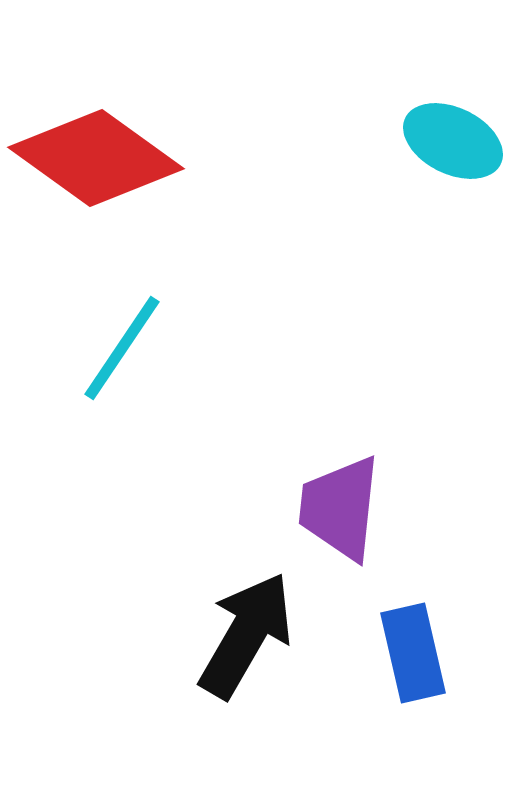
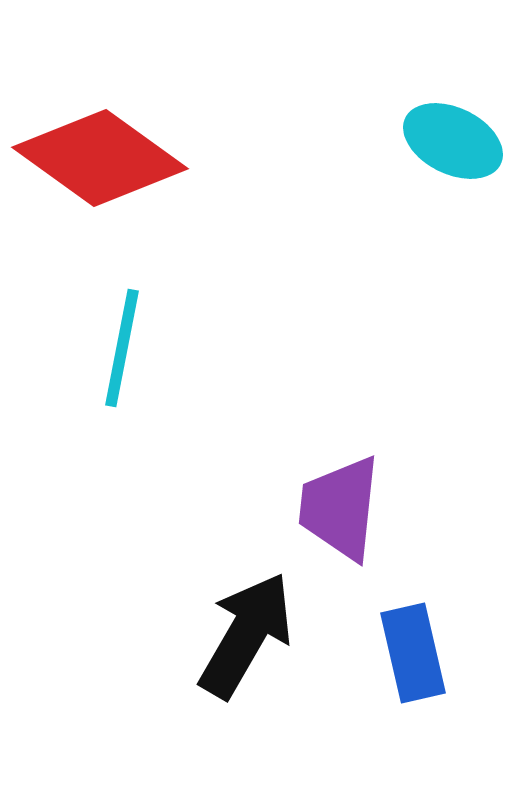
red diamond: moved 4 px right
cyan line: rotated 23 degrees counterclockwise
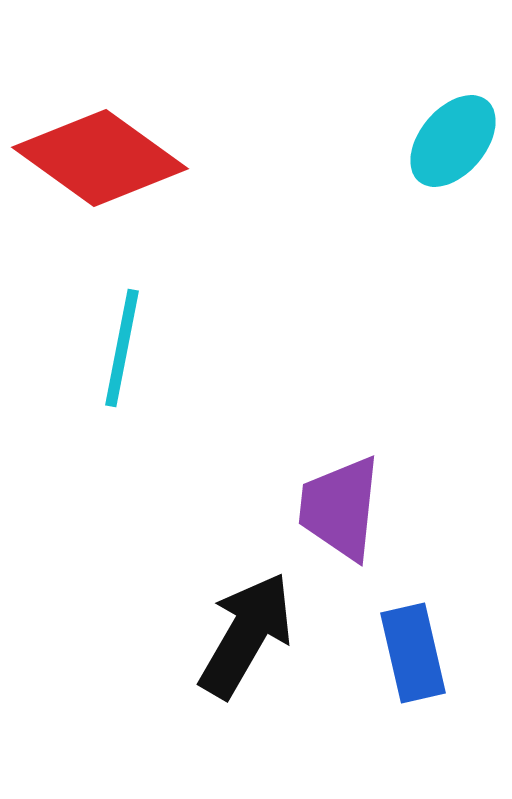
cyan ellipse: rotated 76 degrees counterclockwise
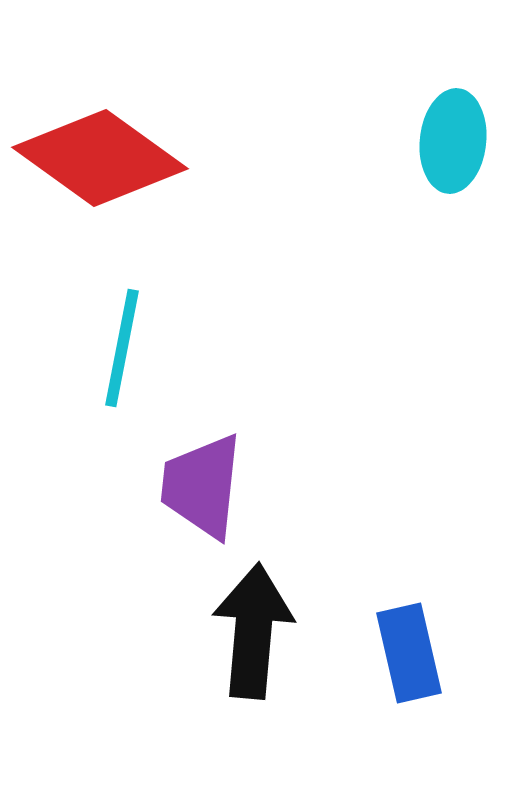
cyan ellipse: rotated 34 degrees counterclockwise
purple trapezoid: moved 138 px left, 22 px up
black arrow: moved 7 px right, 4 px up; rotated 25 degrees counterclockwise
blue rectangle: moved 4 px left
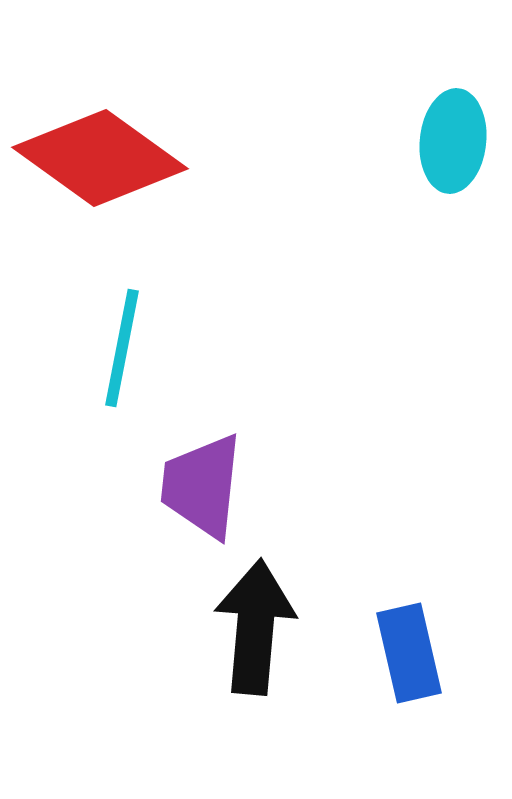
black arrow: moved 2 px right, 4 px up
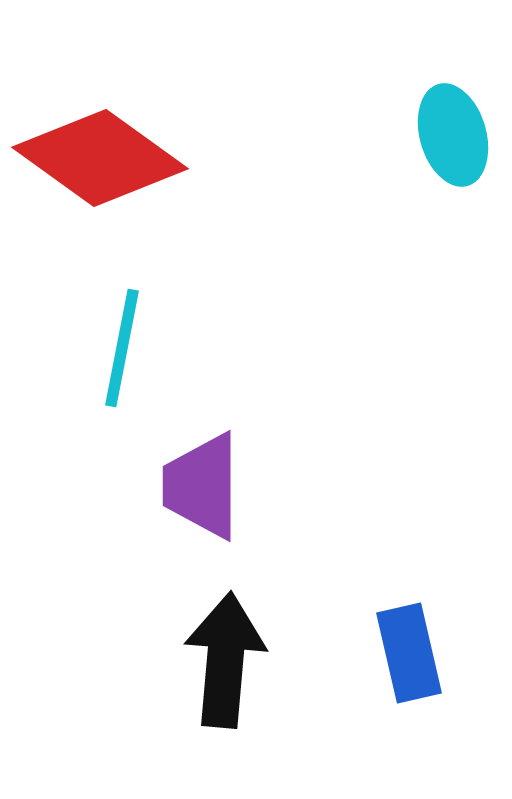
cyan ellipse: moved 6 px up; rotated 22 degrees counterclockwise
purple trapezoid: rotated 6 degrees counterclockwise
black arrow: moved 30 px left, 33 px down
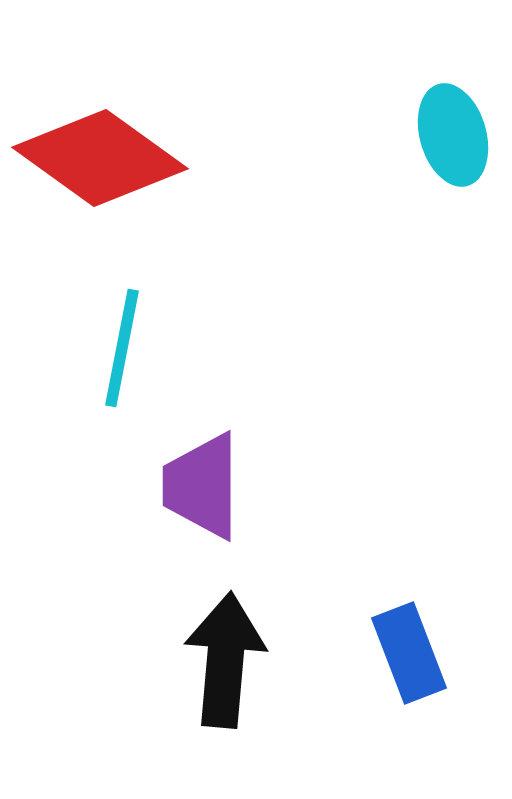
blue rectangle: rotated 8 degrees counterclockwise
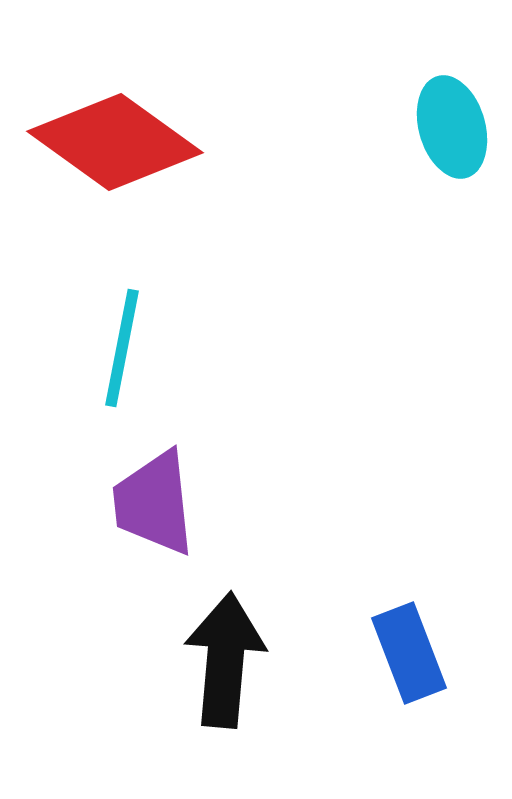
cyan ellipse: moved 1 px left, 8 px up
red diamond: moved 15 px right, 16 px up
purple trapezoid: moved 48 px left, 17 px down; rotated 6 degrees counterclockwise
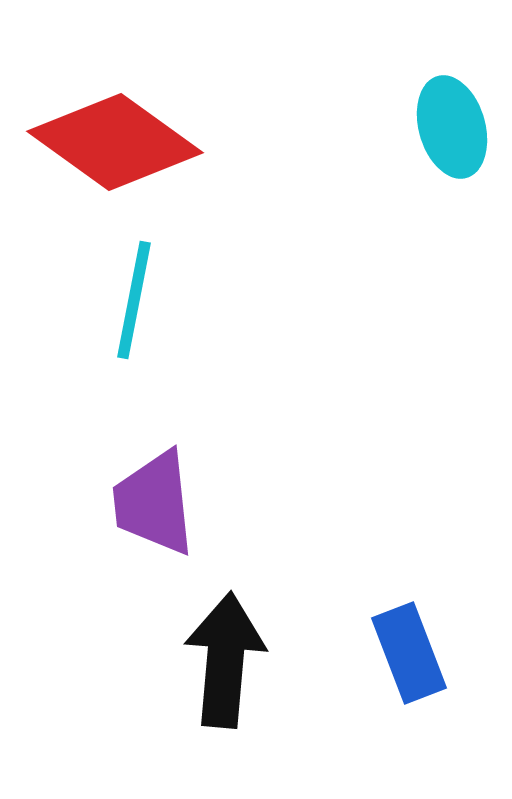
cyan line: moved 12 px right, 48 px up
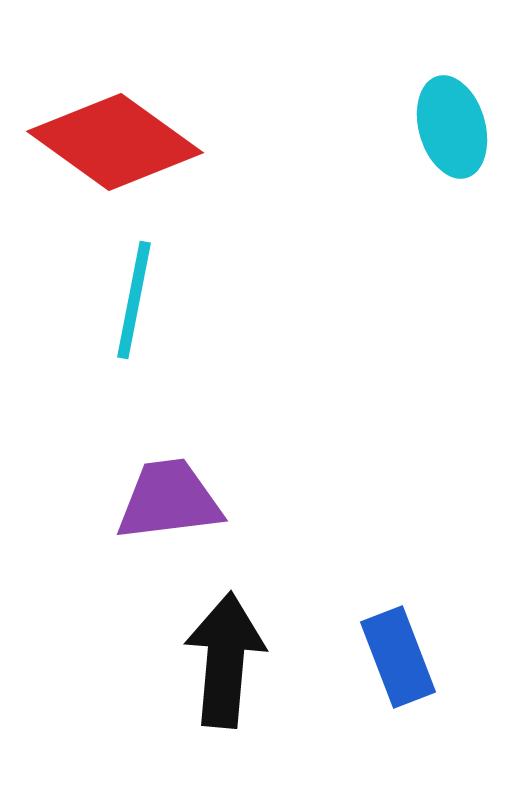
purple trapezoid: moved 15 px right, 3 px up; rotated 89 degrees clockwise
blue rectangle: moved 11 px left, 4 px down
